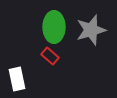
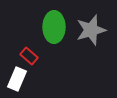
red rectangle: moved 21 px left
white rectangle: rotated 35 degrees clockwise
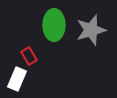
green ellipse: moved 2 px up
red rectangle: rotated 18 degrees clockwise
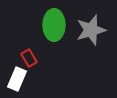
red rectangle: moved 2 px down
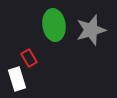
green ellipse: rotated 8 degrees counterclockwise
white rectangle: rotated 40 degrees counterclockwise
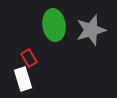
white rectangle: moved 6 px right
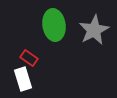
gray star: moved 3 px right; rotated 12 degrees counterclockwise
red rectangle: rotated 24 degrees counterclockwise
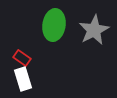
green ellipse: rotated 16 degrees clockwise
red rectangle: moved 7 px left
